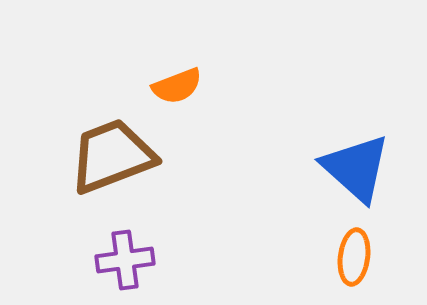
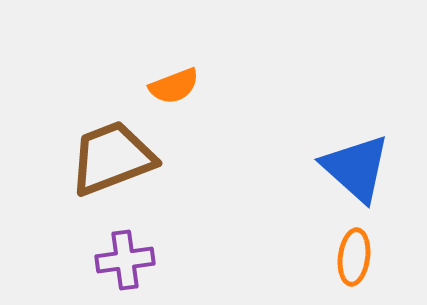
orange semicircle: moved 3 px left
brown trapezoid: moved 2 px down
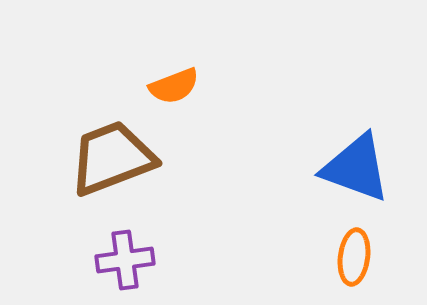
blue triangle: rotated 22 degrees counterclockwise
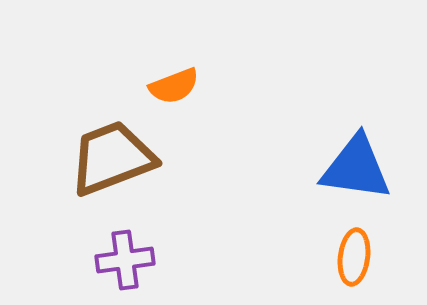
blue triangle: rotated 12 degrees counterclockwise
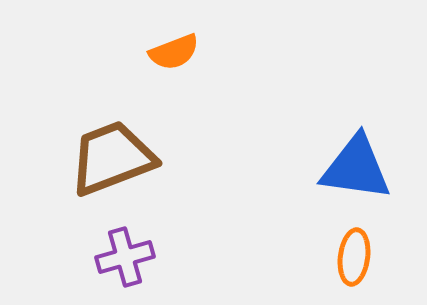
orange semicircle: moved 34 px up
purple cross: moved 3 px up; rotated 8 degrees counterclockwise
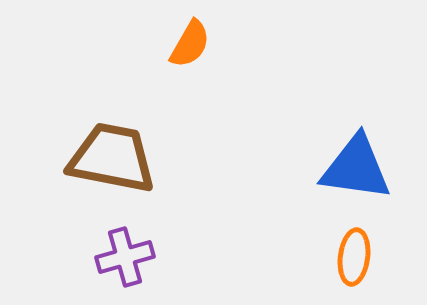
orange semicircle: moved 16 px right, 8 px up; rotated 39 degrees counterclockwise
brown trapezoid: rotated 32 degrees clockwise
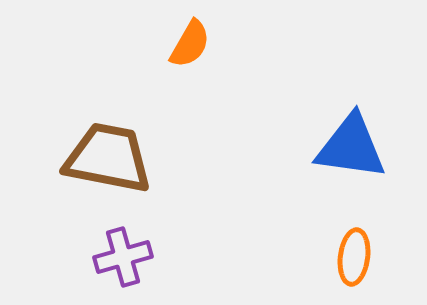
brown trapezoid: moved 4 px left
blue triangle: moved 5 px left, 21 px up
purple cross: moved 2 px left
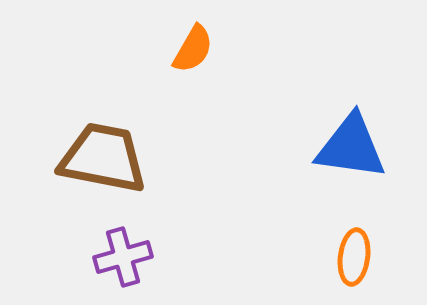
orange semicircle: moved 3 px right, 5 px down
brown trapezoid: moved 5 px left
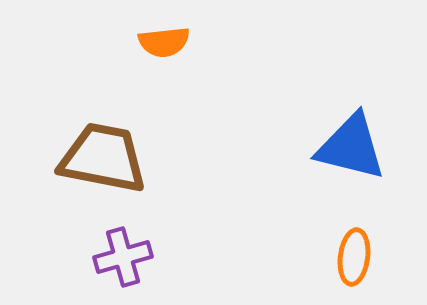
orange semicircle: moved 29 px left, 7 px up; rotated 54 degrees clockwise
blue triangle: rotated 6 degrees clockwise
